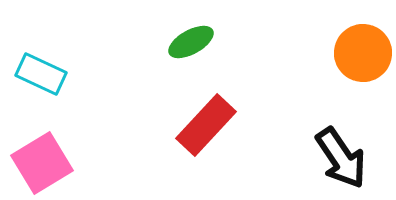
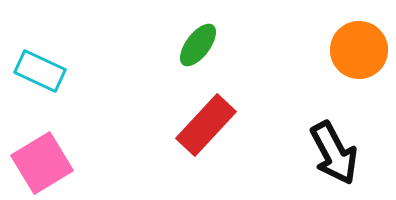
green ellipse: moved 7 px right, 3 px down; rotated 24 degrees counterclockwise
orange circle: moved 4 px left, 3 px up
cyan rectangle: moved 1 px left, 3 px up
black arrow: moved 7 px left, 5 px up; rotated 6 degrees clockwise
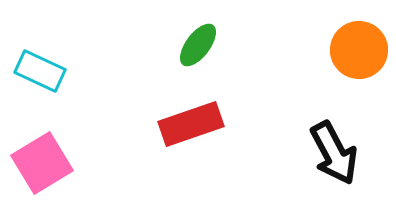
red rectangle: moved 15 px left, 1 px up; rotated 28 degrees clockwise
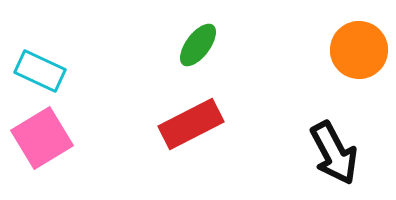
red rectangle: rotated 8 degrees counterclockwise
pink square: moved 25 px up
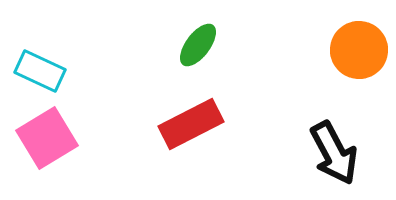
pink square: moved 5 px right
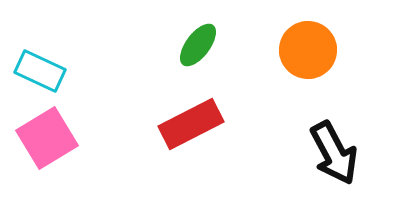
orange circle: moved 51 px left
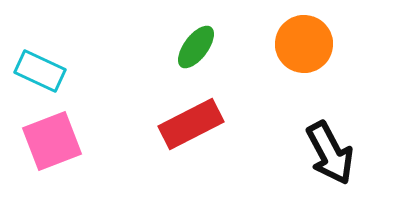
green ellipse: moved 2 px left, 2 px down
orange circle: moved 4 px left, 6 px up
pink square: moved 5 px right, 3 px down; rotated 10 degrees clockwise
black arrow: moved 4 px left
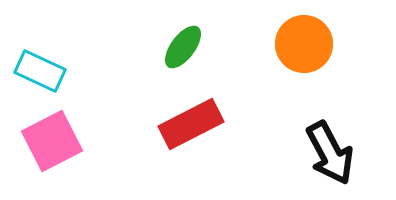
green ellipse: moved 13 px left
pink square: rotated 6 degrees counterclockwise
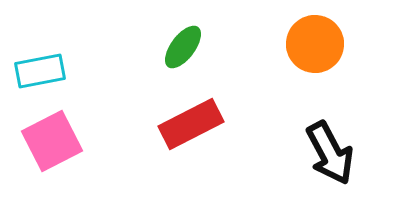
orange circle: moved 11 px right
cyan rectangle: rotated 36 degrees counterclockwise
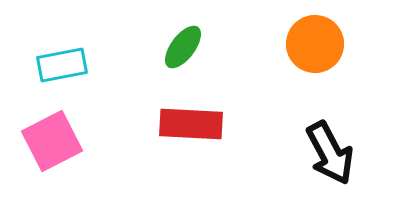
cyan rectangle: moved 22 px right, 6 px up
red rectangle: rotated 30 degrees clockwise
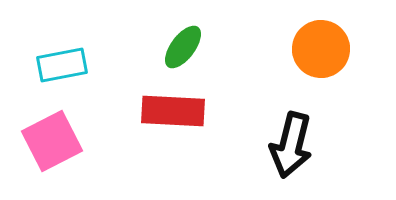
orange circle: moved 6 px right, 5 px down
red rectangle: moved 18 px left, 13 px up
black arrow: moved 39 px left, 8 px up; rotated 42 degrees clockwise
